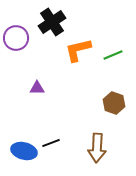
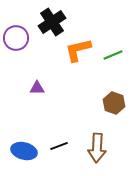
black line: moved 8 px right, 3 px down
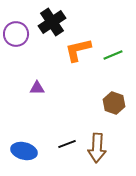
purple circle: moved 4 px up
black line: moved 8 px right, 2 px up
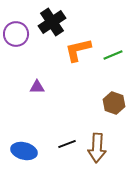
purple triangle: moved 1 px up
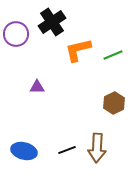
brown hexagon: rotated 15 degrees clockwise
black line: moved 6 px down
